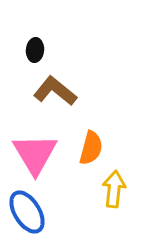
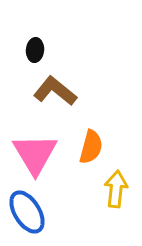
orange semicircle: moved 1 px up
yellow arrow: moved 2 px right
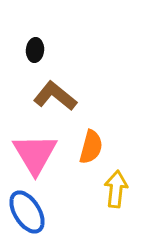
brown L-shape: moved 5 px down
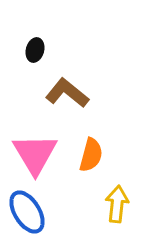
black ellipse: rotated 10 degrees clockwise
brown L-shape: moved 12 px right, 3 px up
orange semicircle: moved 8 px down
yellow arrow: moved 1 px right, 15 px down
